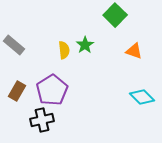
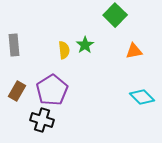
gray rectangle: rotated 45 degrees clockwise
orange triangle: rotated 30 degrees counterclockwise
black cross: rotated 30 degrees clockwise
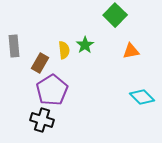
gray rectangle: moved 1 px down
orange triangle: moved 3 px left
brown rectangle: moved 23 px right, 28 px up
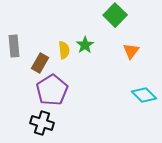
orange triangle: rotated 42 degrees counterclockwise
cyan diamond: moved 2 px right, 2 px up
black cross: moved 3 px down
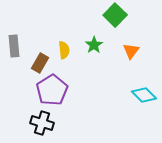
green star: moved 9 px right
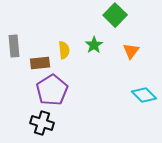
brown rectangle: rotated 54 degrees clockwise
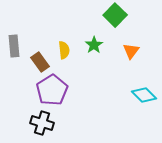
brown rectangle: moved 1 px up; rotated 60 degrees clockwise
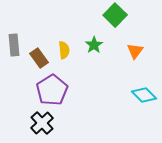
gray rectangle: moved 1 px up
orange triangle: moved 4 px right
brown rectangle: moved 1 px left, 4 px up
black cross: rotated 30 degrees clockwise
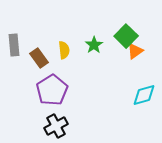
green square: moved 11 px right, 21 px down
orange triangle: rotated 18 degrees clockwise
cyan diamond: rotated 60 degrees counterclockwise
black cross: moved 14 px right, 3 px down; rotated 15 degrees clockwise
